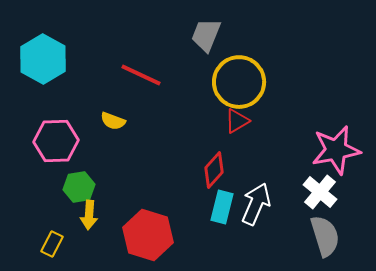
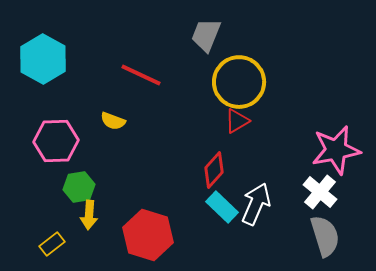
cyan rectangle: rotated 60 degrees counterclockwise
yellow rectangle: rotated 25 degrees clockwise
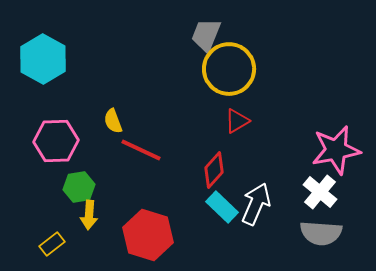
red line: moved 75 px down
yellow circle: moved 10 px left, 13 px up
yellow semicircle: rotated 50 degrees clockwise
gray semicircle: moved 4 px left, 3 px up; rotated 111 degrees clockwise
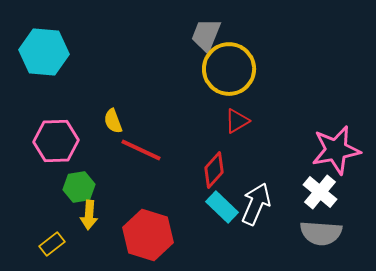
cyan hexagon: moved 1 px right, 7 px up; rotated 24 degrees counterclockwise
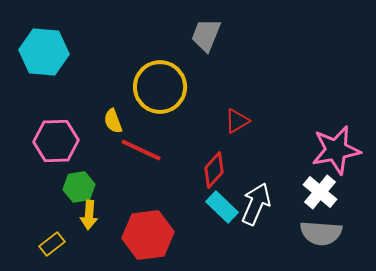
yellow circle: moved 69 px left, 18 px down
red hexagon: rotated 24 degrees counterclockwise
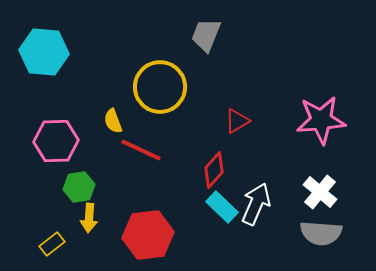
pink star: moved 15 px left, 30 px up; rotated 6 degrees clockwise
yellow arrow: moved 3 px down
